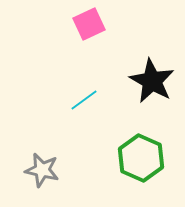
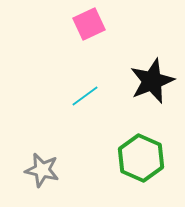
black star: rotated 21 degrees clockwise
cyan line: moved 1 px right, 4 px up
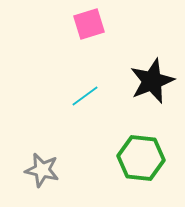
pink square: rotated 8 degrees clockwise
green hexagon: rotated 18 degrees counterclockwise
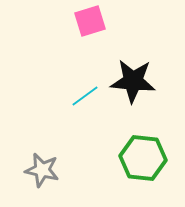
pink square: moved 1 px right, 3 px up
black star: moved 19 px left; rotated 27 degrees clockwise
green hexagon: moved 2 px right
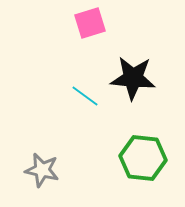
pink square: moved 2 px down
black star: moved 3 px up
cyan line: rotated 72 degrees clockwise
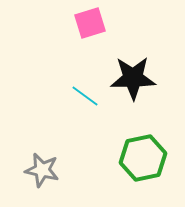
black star: rotated 6 degrees counterclockwise
green hexagon: rotated 18 degrees counterclockwise
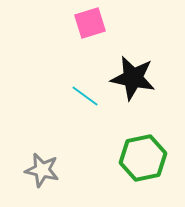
black star: rotated 12 degrees clockwise
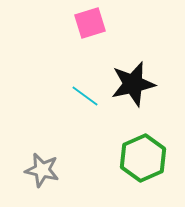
black star: moved 6 px down; rotated 24 degrees counterclockwise
green hexagon: rotated 12 degrees counterclockwise
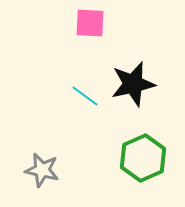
pink square: rotated 20 degrees clockwise
